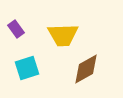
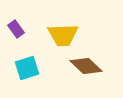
brown diamond: moved 3 px up; rotated 72 degrees clockwise
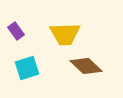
purple rectangle: moved 2 px down
yellow trapezoid: moved 2 px right, 1 px up
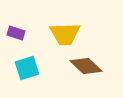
purple rectangle: moved 2 px down; rotated 36 degrees counterclockwise
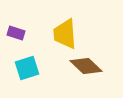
yellow trapezoid: rotated 88 degrees clockwise
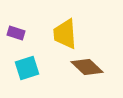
brown diamond: moved 1 px right, 1 px down
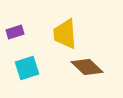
purple rectangle: moved 1 px left, 1 px up; rotated 36 degrees counterclockwise
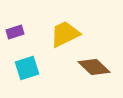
yellow trapezoid: rotated 68 degrees clockwise
brown diamond: moved 7 px right
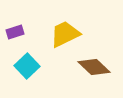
cyan square: moved 2 px up; rotated 25 degrees counterclockwise
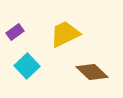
purple rectangle: rotated 18 degrees counterclockwise
brown diamond: moved 2 px left, 5 px down
